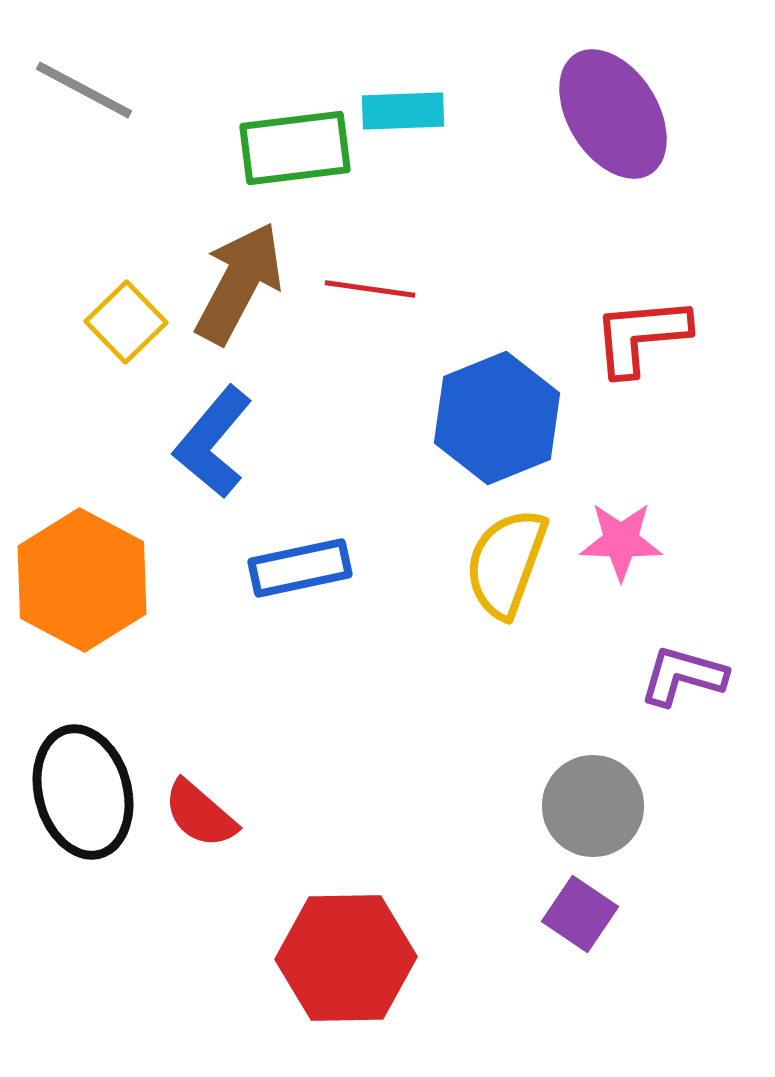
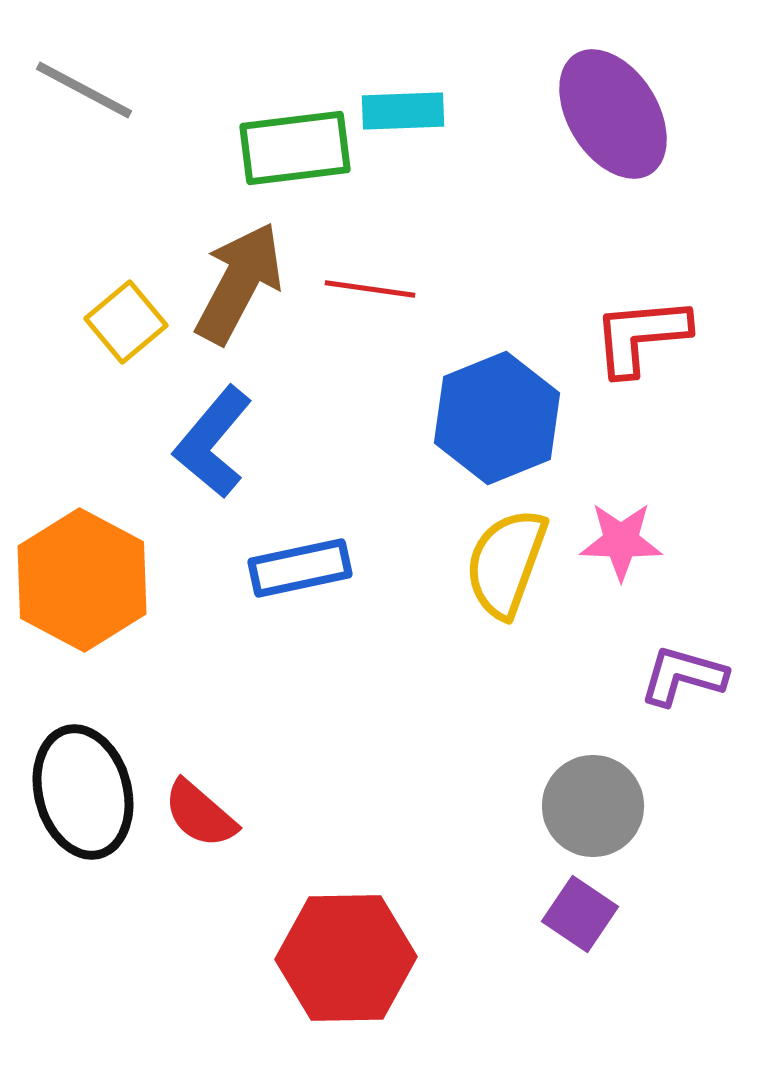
yellow square: rotated 4 degrees clockwise
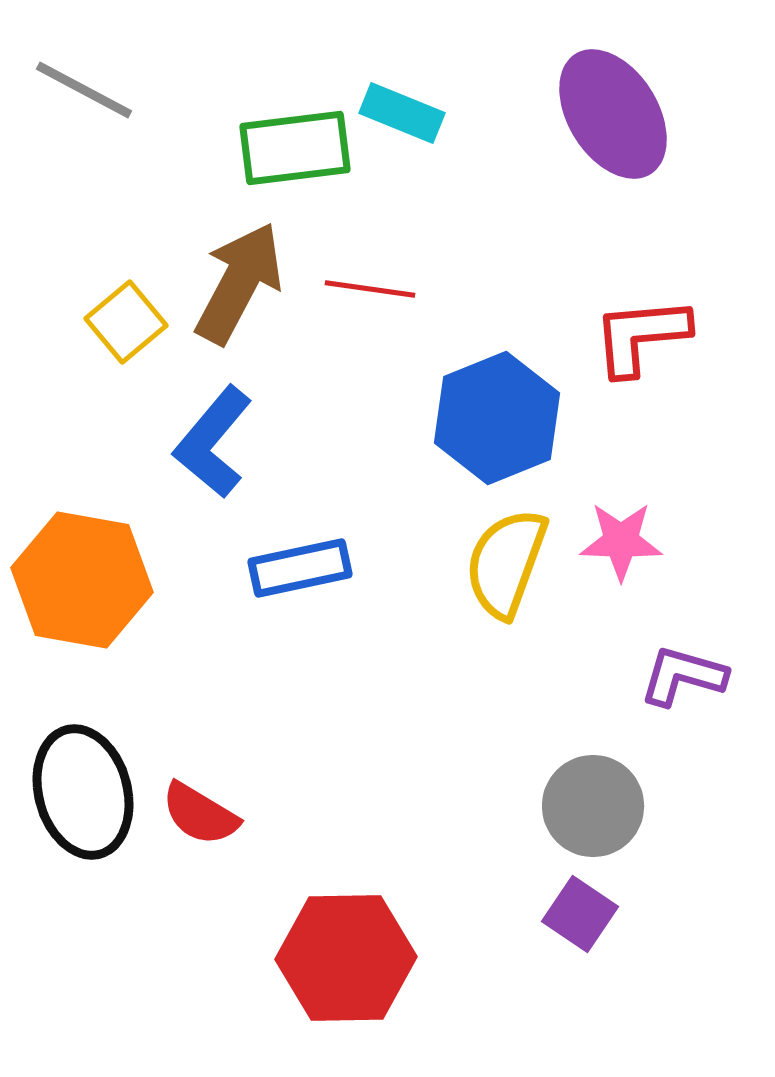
cyan rectangle: moved 1 px left, 2 px down; rotated 24 degrees clockwise
orange hexagon: rotated 18 degrees counterclockwise
red semicircle: rotated 10 degrees counterclockwise
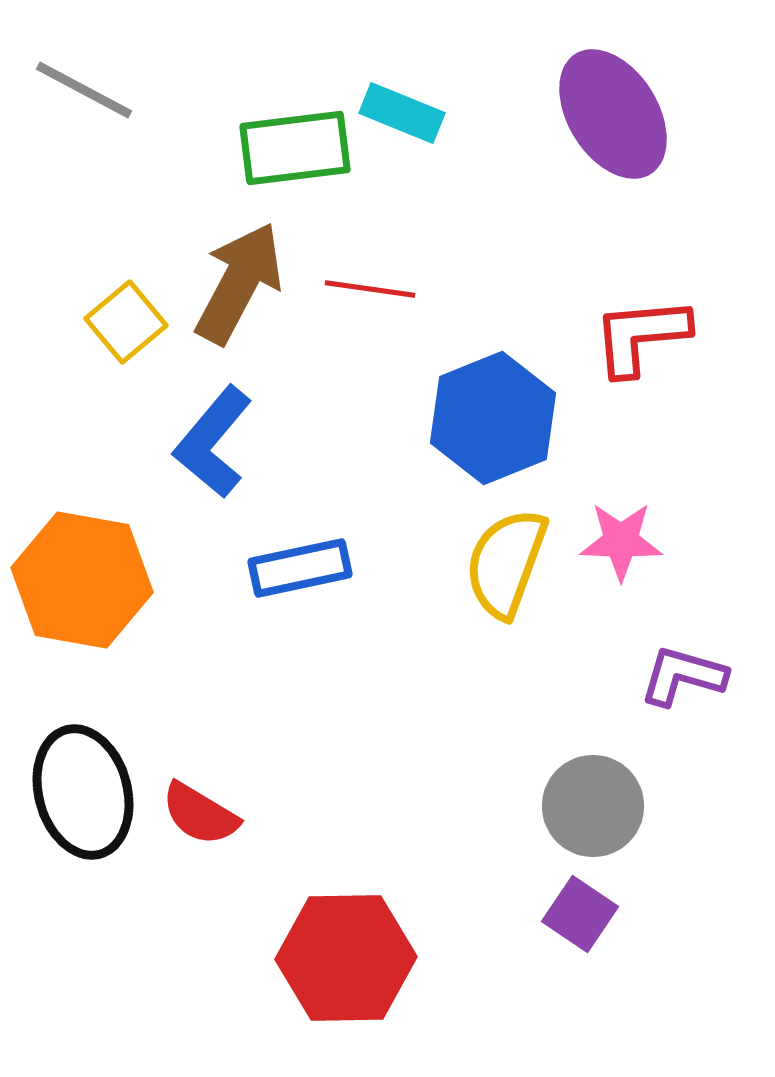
blue hexagon: moved 4 px left
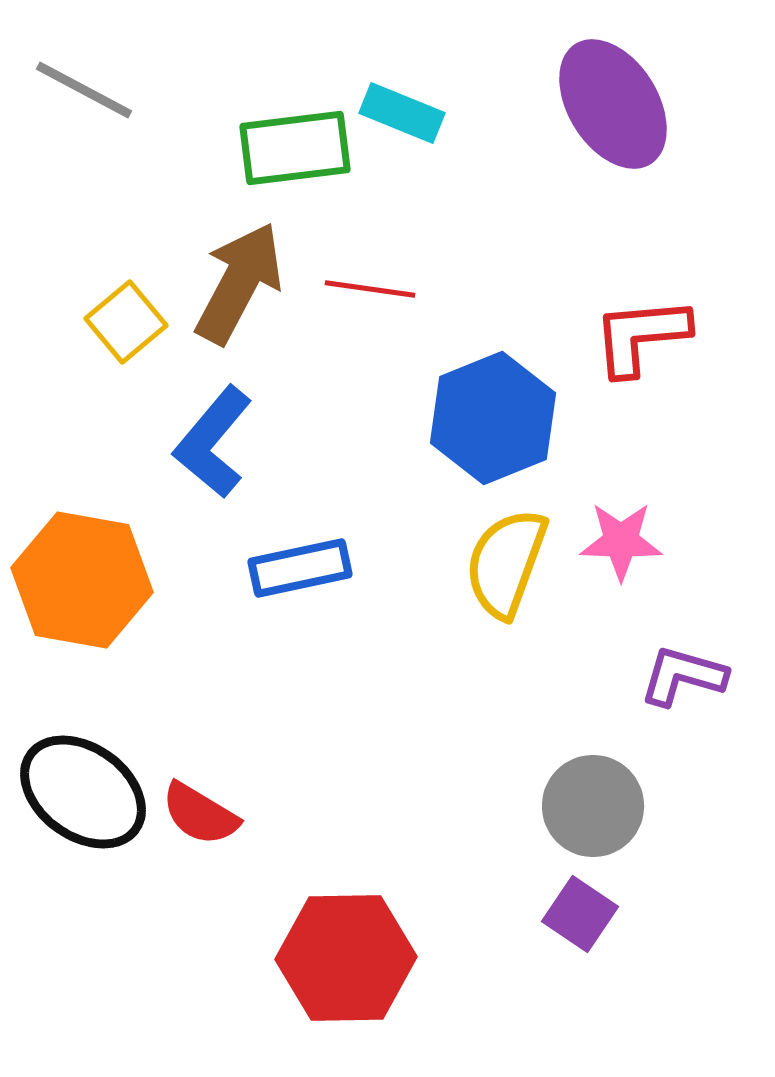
purple ellipse: moved 10 px up
black ellipse: rotated 39 degrees counterclockwise
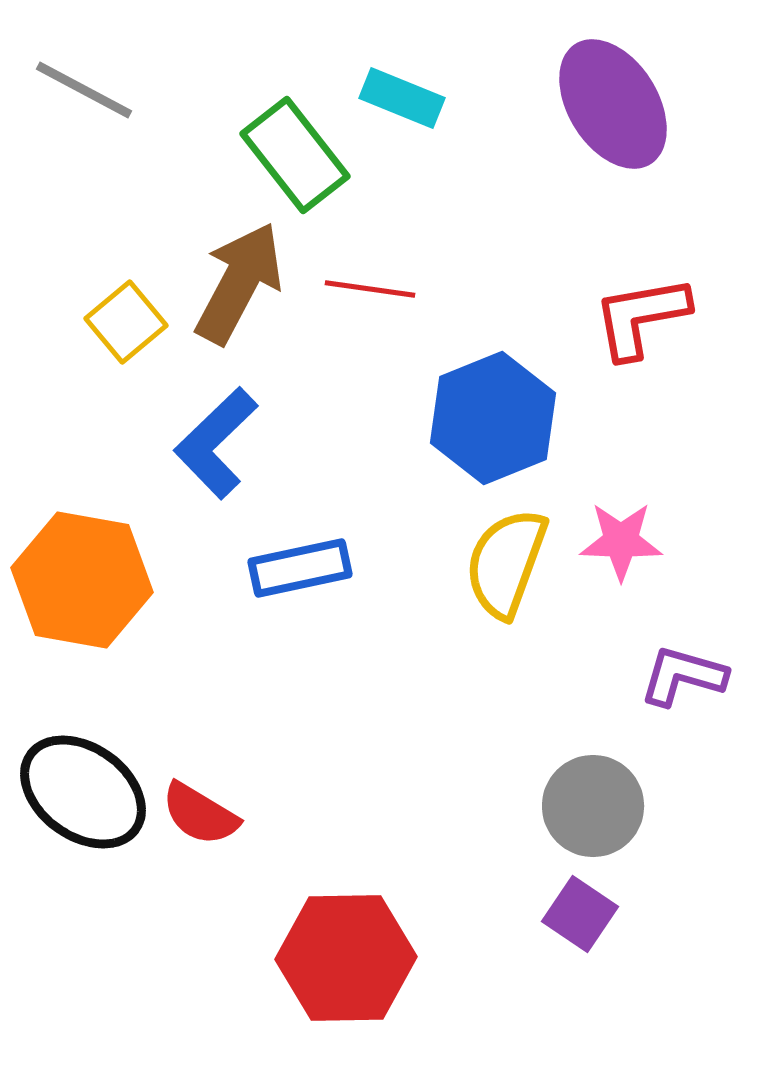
cyan rectangle: moved 15 px up
green rectangle: moved 7 px down; rotated 59 degrees clockwise
red L-shape: moved 19 px up; rotated 5 degrees counterclockwise
blue L-shape: moved 3 px right, 1 px down; rotated 6 degrees clockwise
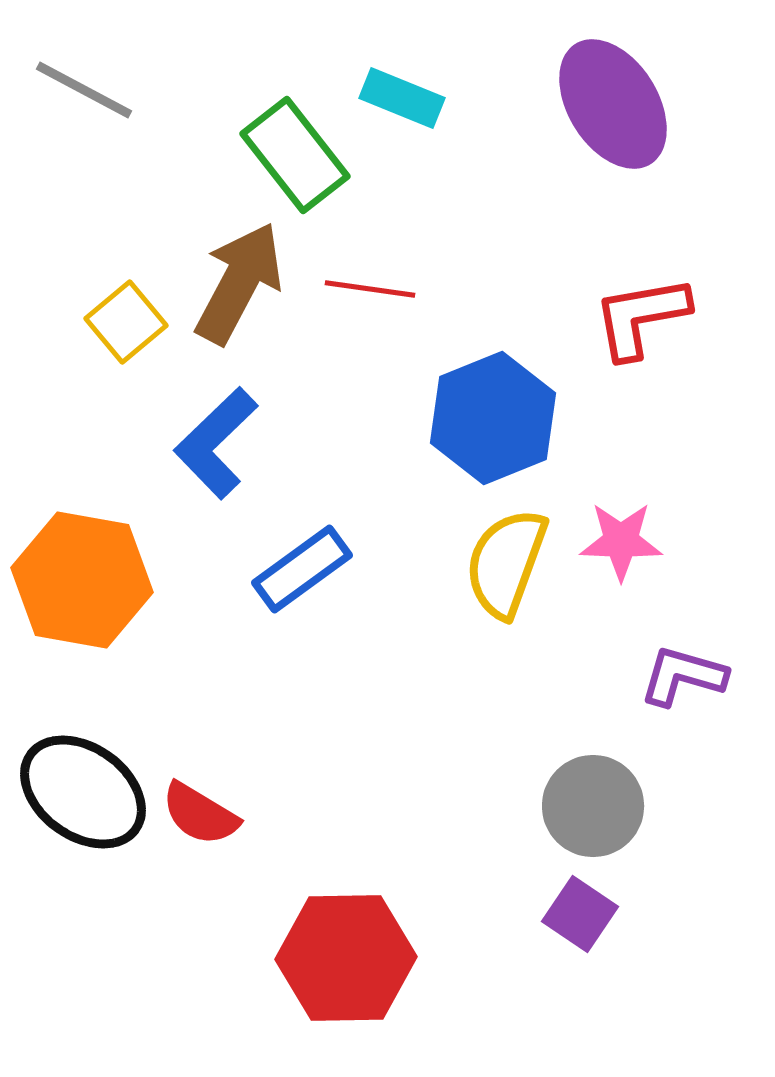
blue rectangle: moved 2 px right, 1 px down; rotated 24 degrees counterclockwise
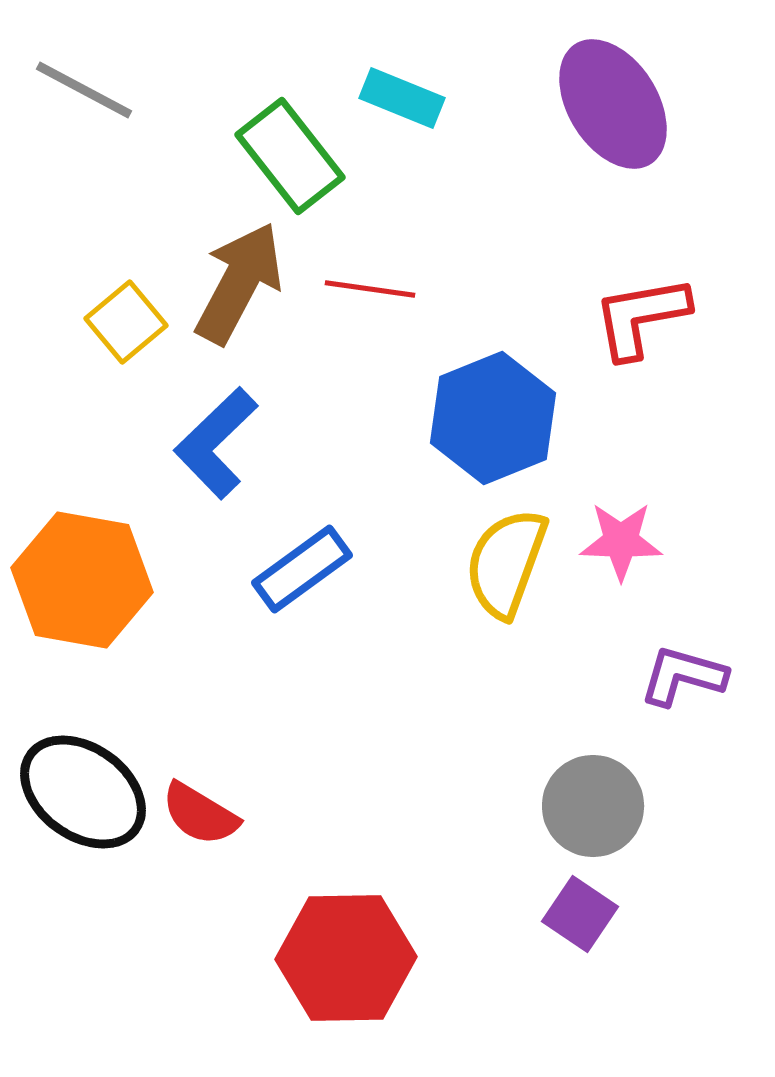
green rectangle: moved 5 px left, 1 px down
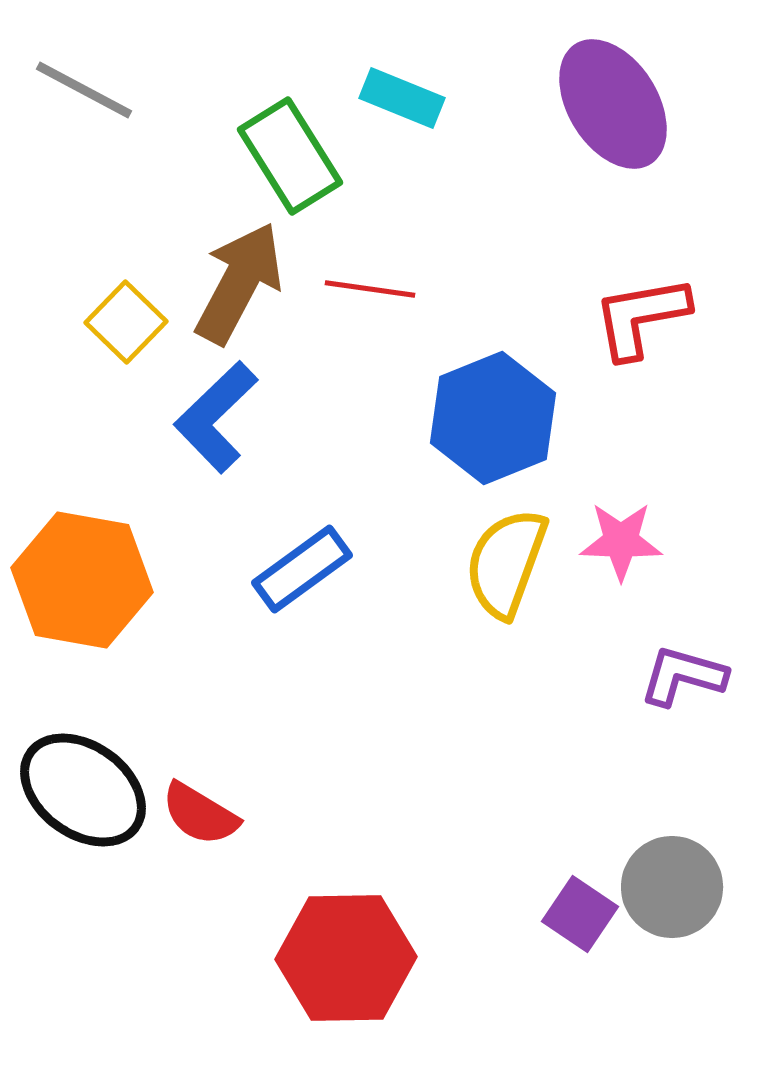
green rectangle: rotated 6 degrees clockwise
yellow square: rotated 6 degrees counterclockwise
blue L-shape: moved 26 px up
black ellipse: moved 2 px up
gray circle: moved 79 px right, 81 px down
